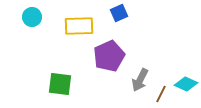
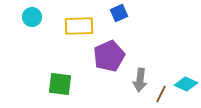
gray arrow: rotated 20 degrees counterclockwise
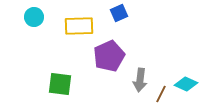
cyan circle: moved 2 px right
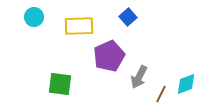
blue square: moved 9 px right, 4 px down; rotated 18 degrees counterclockwise
gray arrow: moved 1 px left, 3 px up; rotated 20 degrees clockwise
cyan diamond: rotated 45 degrees counterclockwise
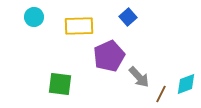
gray arrow: rotated 70 degrees counterclockwise
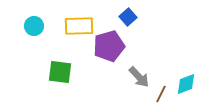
cyan circle: moved 9 px down
purple pentagon: moved 10 px up; rotated 8 degrees clockwise
green square: moved 12 px up
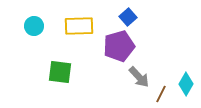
purple pentagon: moved 10 px right
cyan diamond: rotated 40 degrees counterclockwise
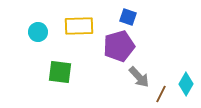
blue square: rotated 30 degrees counterclockwise
cyan circle: moved 4 px right, 6 px down
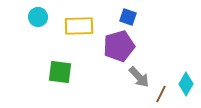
cyan circle: moved 15 px up
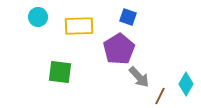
purple pentagon: moved 3 px down; rotated 16 degrees counterclockwise
brown line: moved 1 px left, 2 px down
